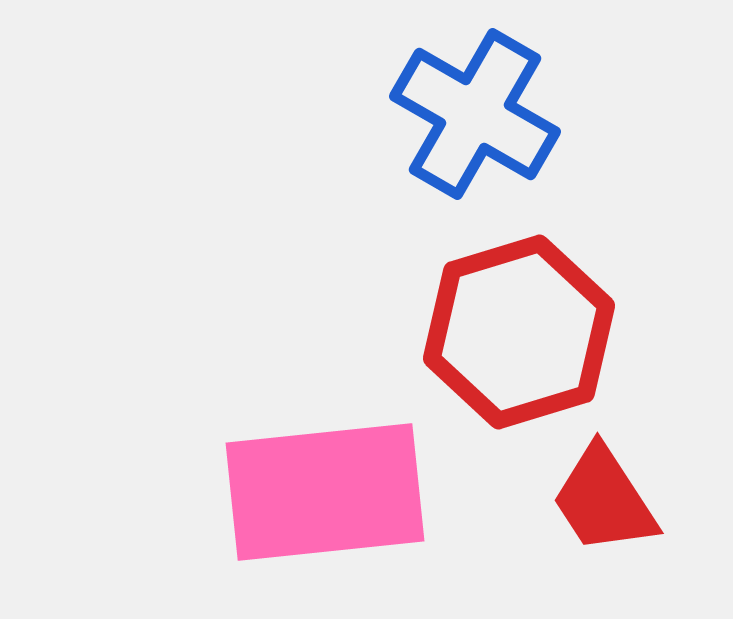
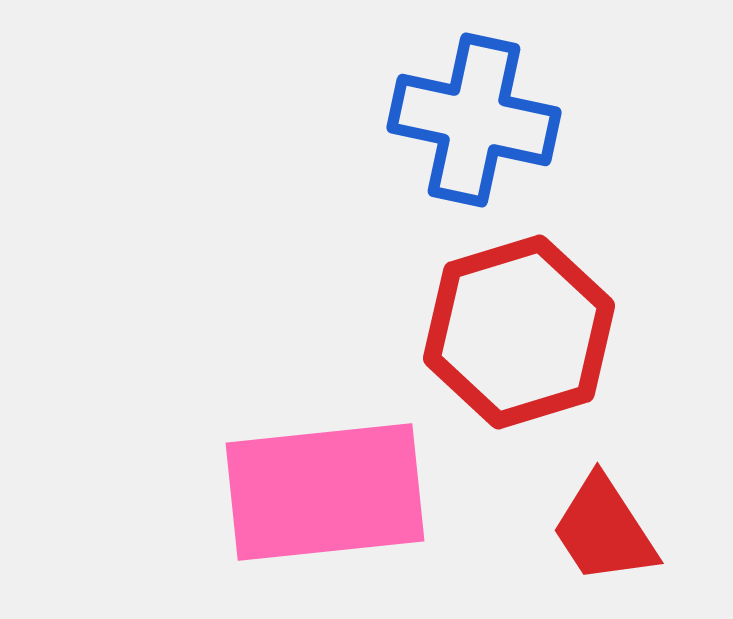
blue cross: moved 1 px left, 6 px down; rotated 18 degrees counterclockwise
red trapezoid: moved 30 px down
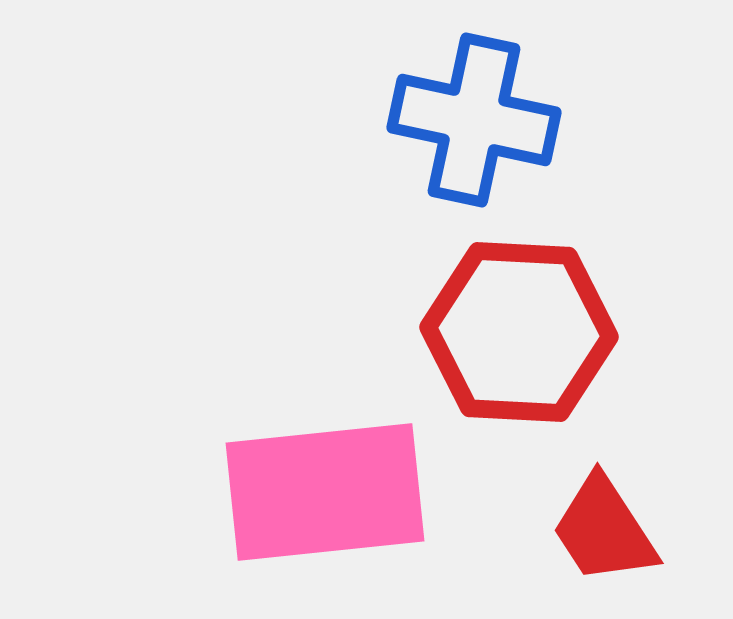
red hexagon: rotated 20 degrees clockwise
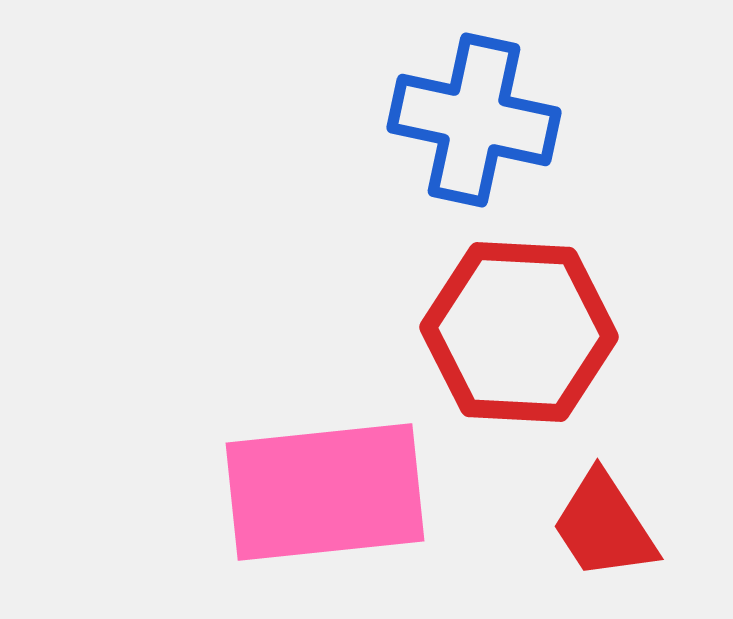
red trapezoid: moved 4 px up
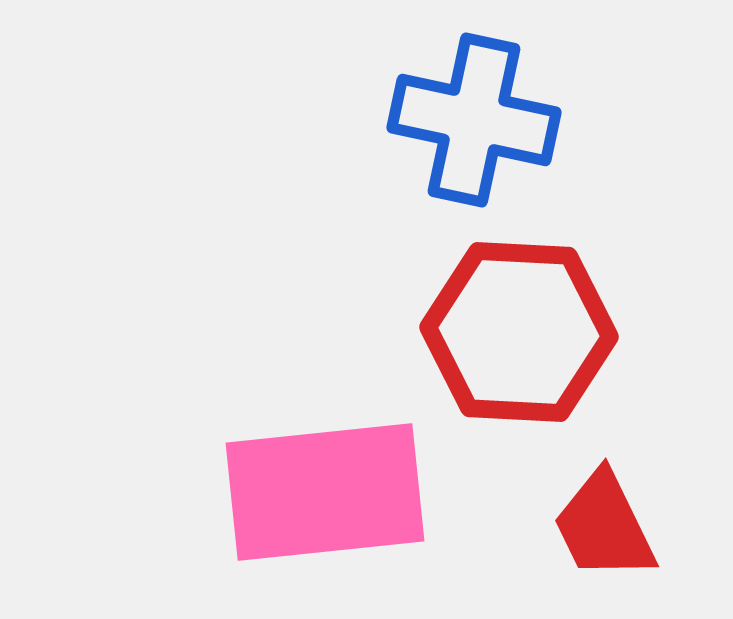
red trapezoid: rotated 7 degrees clockwise
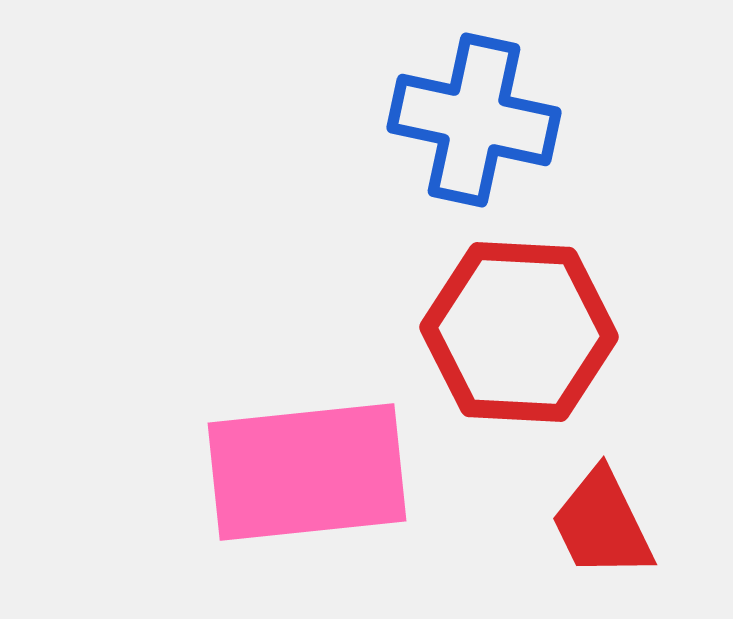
pink rectangle: moved 18 px left, 20 px up
red trapezoid: moved 2 px left, 2 px up
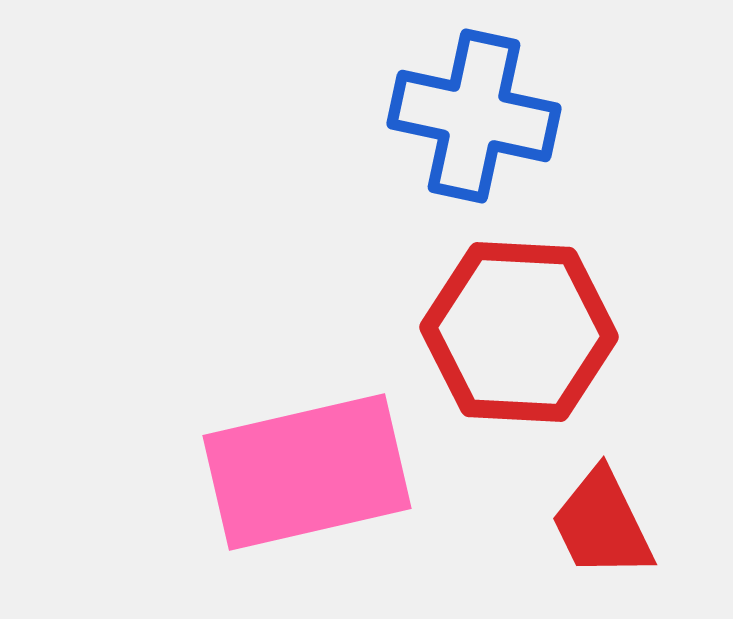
blue cross: moved 4 px up
pink rectangle: rotated 7 degrees counterclockwise
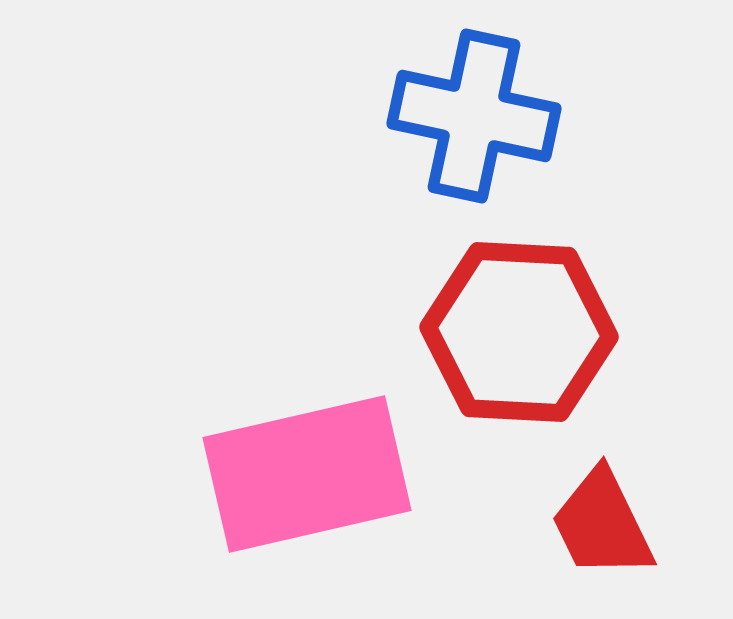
pink rectangle: moved 2 px down
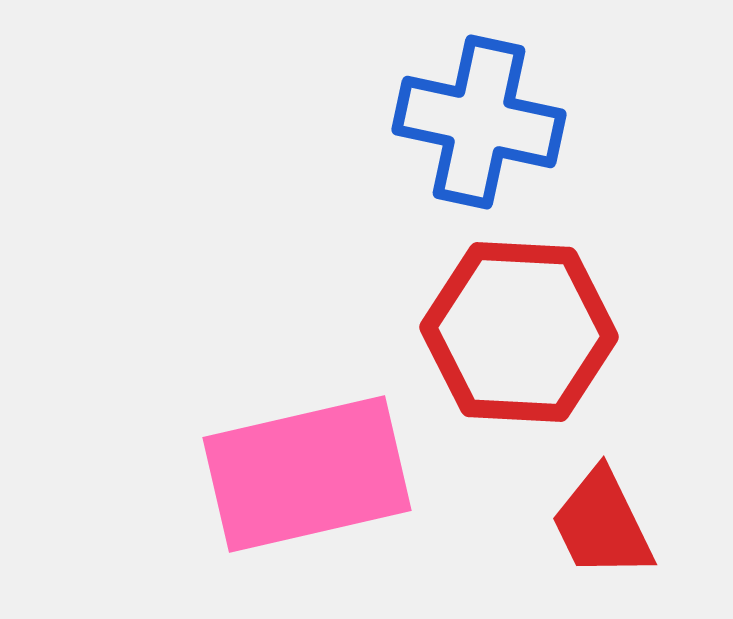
blue cross: moved 5 px right, 6 px down
